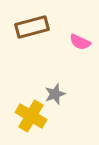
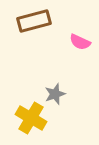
brown rectangle: moved 2 px right, 6 px up
yellow cross: moved 2 px down
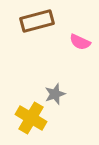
brown rectangle: moved 3 px right
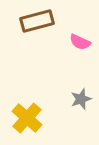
gray star: moved 26 px right, 5 px down
yellow cross: moved 4 px left; rotated 12 degrees clockwise
